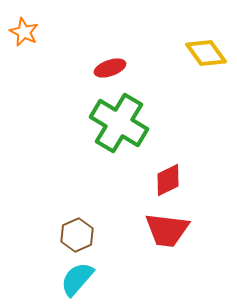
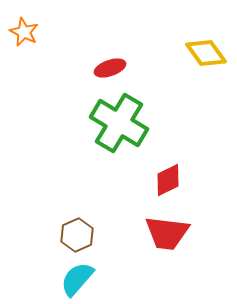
red trapezoid: moved 3 px down
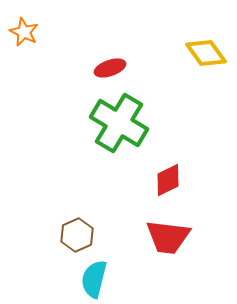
red trapezoid: moved 1 px right, 4 px down
cyan semicircle: moved 17 px right; rotated 27 degrees counterclockwise
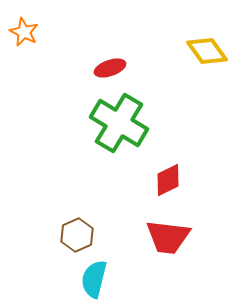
yellow diamond: moved 1 px right, 2 px up
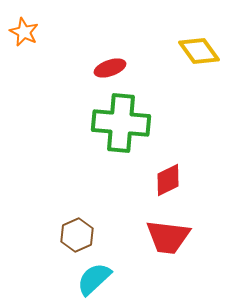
yellow diamond: moved 8 px left
green cross: moved 2 px right; rotated 26 degrees counterclockwise
cyan semicircle: rotated 33 degrees clockwise
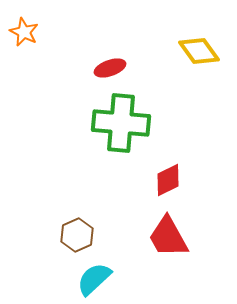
red trapezoid: rotated 54 degrees clockwise
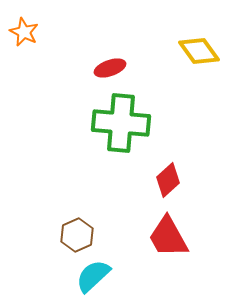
red diamond: rotated 16 degrees counterclockwise
cyan semicircle: moved 1 px left, 3 px up
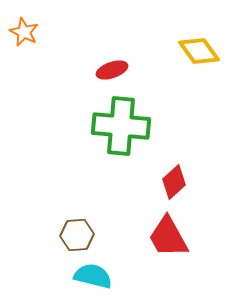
red ellipse: moved 2 px right, 2 px down
green cross: moved 3 px down
red diamond: moved 6 px right, 2 px down
brown hexagon: rotated 20 degrees clockwise
cyan semicircle: rotated 57 degrees clockwise
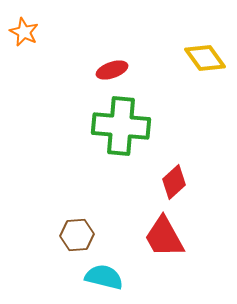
yellow diamond: moved 6 px right, 7 px down
red trapezoid: moved 4 px left
cyan semicircle: moved 11 px right, 1 px down
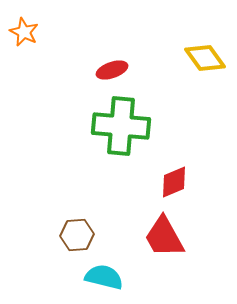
red diamond: rotated 20 degrees clockwise
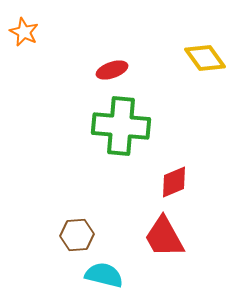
cyan semicircle: moved 2 px up
